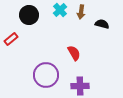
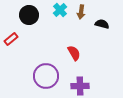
purple circle: moved 1 px down
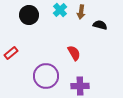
black semicircle: moved 2 px left, 1 px down
red rectangle: moved 14 px down
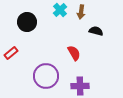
black circle: moved 2 px left, 7 px down
black semicircle: moved 4 px left, 6 px down
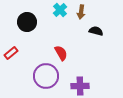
red semicircle: moved 13 px left
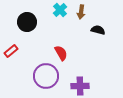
black semicircle: moved 2 px right, 1 px up
red rectangle: moved 2 px up
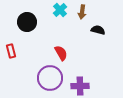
brown arrow: moved 1 px right
red rectangle: rotated 64 degrees counterclockwise
purple circle: moved 4 px right, 2 px down
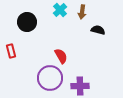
red semicircle: moved 3 px down
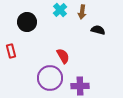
red semicircle: moved 2 px right
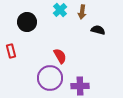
red semicircle: moved 3 px left
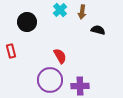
purple circle: moved 2 px down
